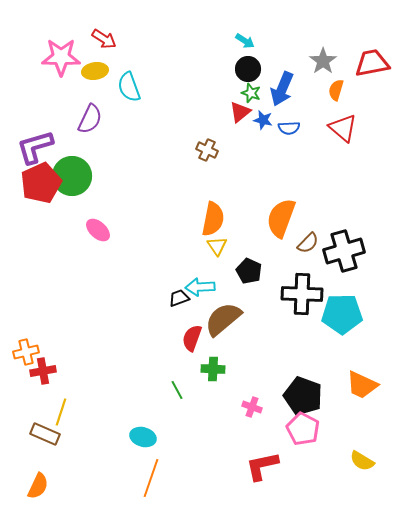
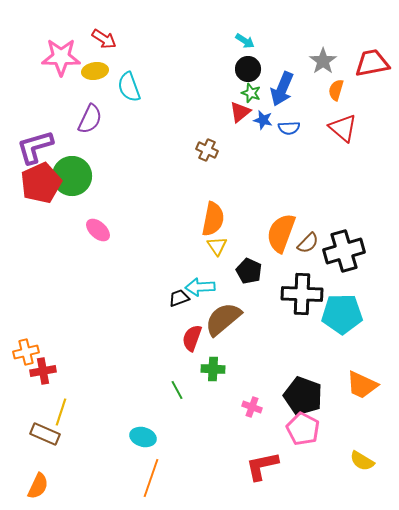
orange semicircle at (281, 218): moved 15 px down
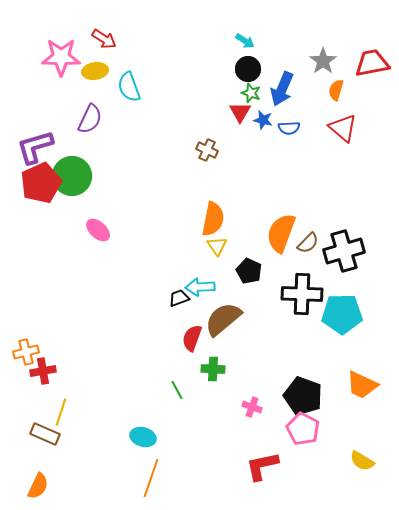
red triangle at (240, 112): rotated 20 degrees counterclockwise
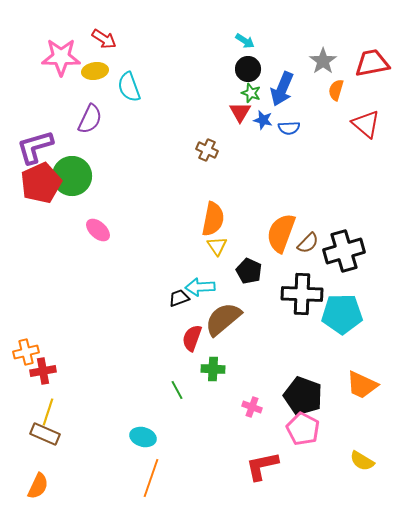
red triangle at (343, 128): moved 23 px right, 4 px up
yellow line at (61, 412): moved 13 px left
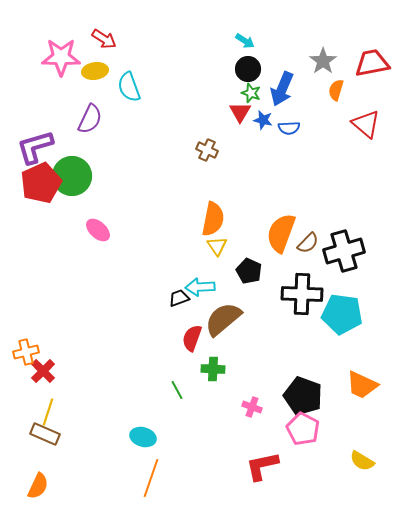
cyan pentagon at (342, 314): rotated 9 degrees clockwise
red cross at (43, 371): rotated 35 degrees counterclockwise
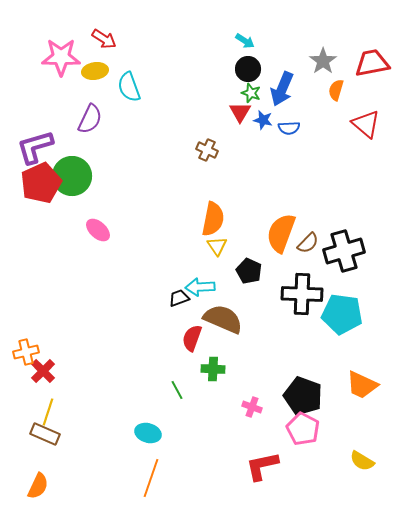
brown semicircle at (223, 319): rotated 63 degrees clockwise
cyan ellipse at (143, 437): moved 5 px right, 4 px up
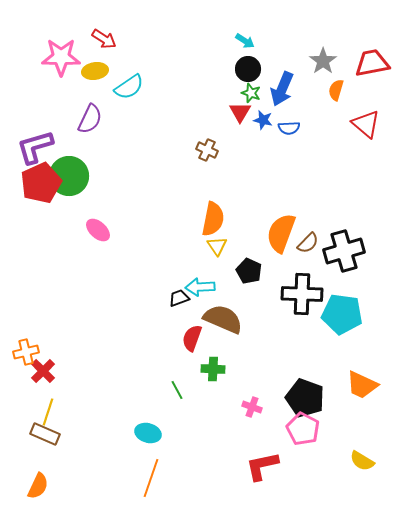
cyan semicircle at (129, 87): rotated 104 degrees counterclockwise
green circle at (72, 176): moved 3 px left
black pentagon at (303, 396): moved 2 px right, 2 px down
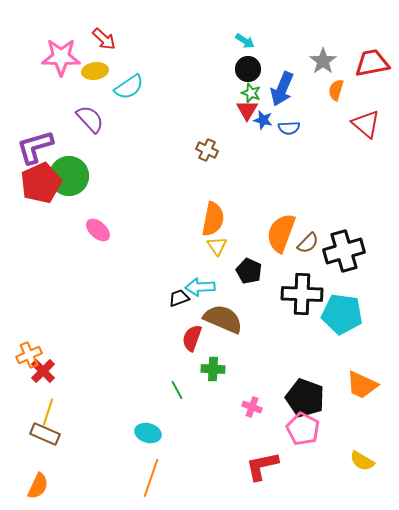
red arrow at (104, 39): rotated 10 degrees clockwise
red triangle at (240, 112): moved 7 px right, 2 px up
purple semicircle at (90, 119): rotated 68 degrees counterclockwise
orange cross at (26, 352): moved 3 px right, 3 px down; rotated 10 degrees counterclockwise
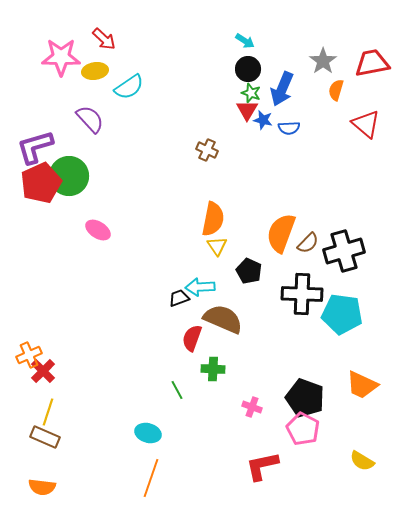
pink ellipse at (98, 230): rotated 10 degrees counterclockwise
brown rectangle at (45, 434): moved 3 px down
orange semicircle at (38, 486): moved 4 px right, 1 px down; rotated 72 degrees clockwise
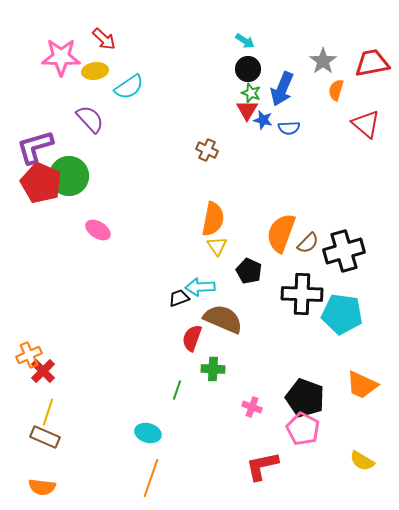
red pentagon at (41, 183): rotated 24 degrees counterclockwise
green line at (177, 390): rotated 48 degrees clockwise
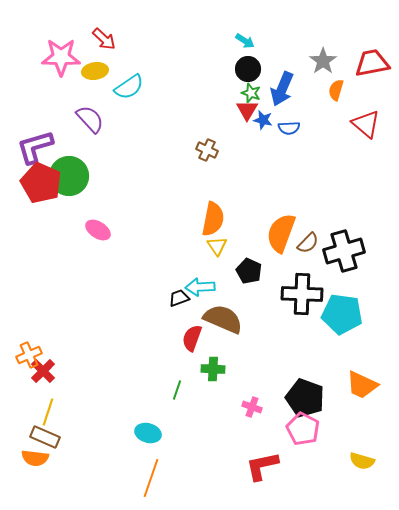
yellow semicircle at (362, 461): rotated 15 degrees counterclockwise
orange semicircle at (42, 487): moved 7 px left, 29 px up
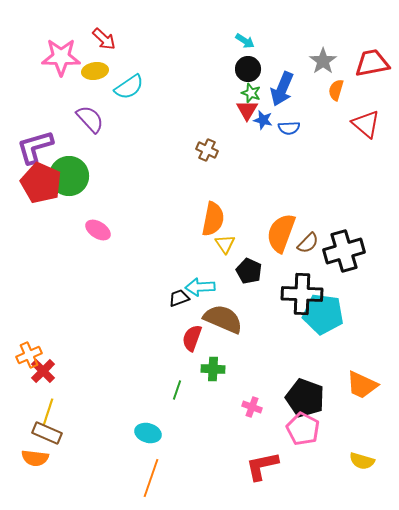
yellow triangle at (217, 246): moved 8 px right, 2 px up
cyan pentagon at (342, 314): moved 19 px left
brown rectangle at (45, 437): moved 2 px right, 4 px up
